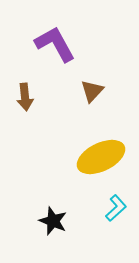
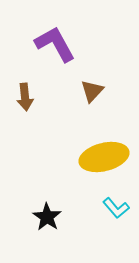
yellow ellipse: moved 3 px right; rotated 12 degrees clockwise
cyan L-shape: rotated 92 degrees clockwise
black star: moved 6 px left, 4 px up; rotated 12 degrees clockwise
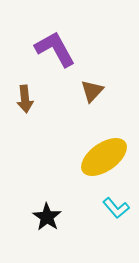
purple L-shape: moved 5 px down
brown arrow: moved 2 px down
yellow ellipse: rotated 21 degrees counterclockwise
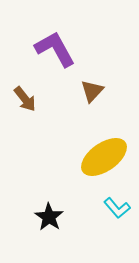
brown arrow: rotated 32 degrees counterclockwise
cyan L-shape: moved 1 px right
black star: moved 2 px right
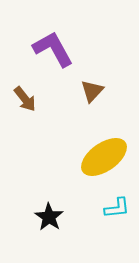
purple L-shape: moved 2 px left
cyan L-shape: rotated 56 degrees counterclockwise
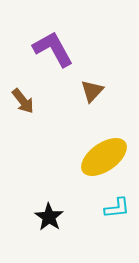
brown arrow: moved 2 px left, 2 px down
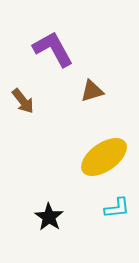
brown triangle: rotated 30 degrees clockwise
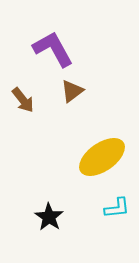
brown triangle: moved 20 px left; rotated 20 degrees counterclockwise
brown arrow: moved 1 px up
yellow ellipse: moved 2 px left
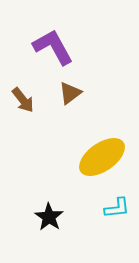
purple L-shape: moved 2 px up
brown triangle: moved 2 px left, 2 px down
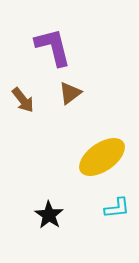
purple L-shape: rotated 15 degrees clockwise
black star: moved 2 px up
